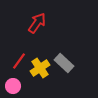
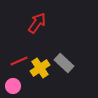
red line: rotated 30 degrees clockwise
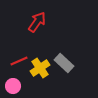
red arrow: moved 1 px up
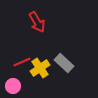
red arrow: rotated 115 degrees clockwise
red line: moved 3 px right, 1 px down
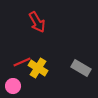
gray rectangle: moved 17 px right, 5 px down; rotated 12 degrees counterclockwise
yellow cross: moved 2 px left; rotated 24 degrees counterclockwise
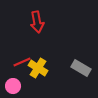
red arrow: rotated 20 degrees clockwise
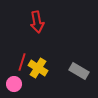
red line: rotated 48 degrees counterclockwise
gray rectangle: moved 2 px left, 3 px down
pink circle: moved 1 px right, 2 px up
